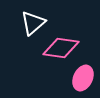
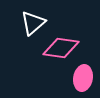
pink ellipse: rotated 15 degrees counterclockwise
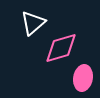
pink diamond: rotated 24 degrees counterclockwise
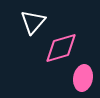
white triangle: moved 1 px up; rotated 8 degrees counterclockwise
